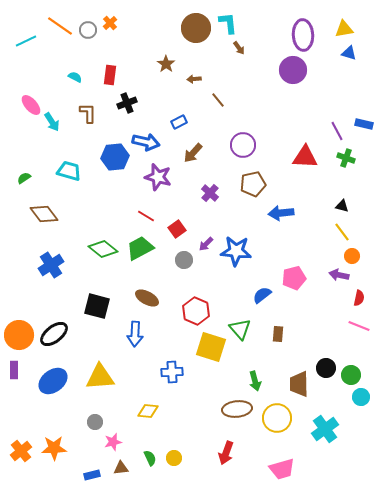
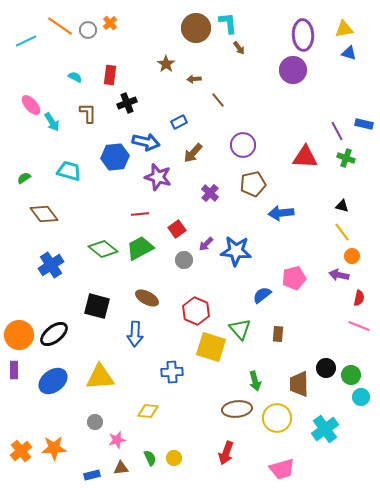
red line at (146, 216): moved 6 px left, 2 px up; rotated 36 degrees counterclockwise
pink star at (113, 442): moved 4 px right, 2 px up
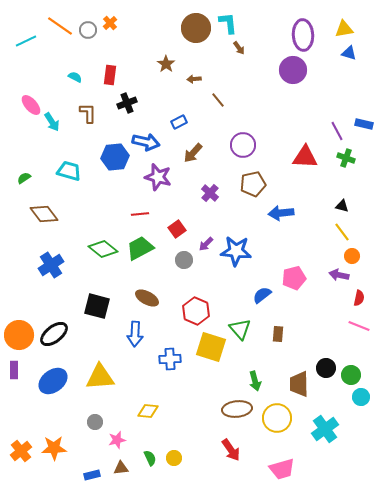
blue cross at (172, 372): moved 2 px left, 13 px up
red arrow at (226, 453): moved 5 px right, 3 px up; rotated 55 degrees counterclockwise
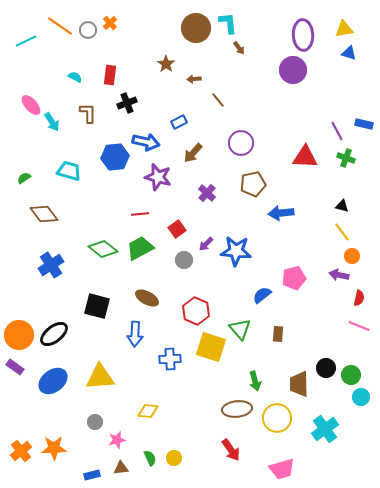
purple circle at (243, 145): moved 2 px left, 2 px up
purple cross at (210, 193): moved 3 px left
purple rectangle at (14, 370): moved 1 px right, 3 px up; rotated 54 degrees counterclockwise
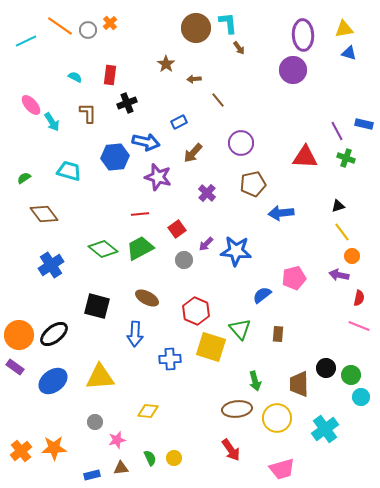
black triangle at (342, 206): moved 4 px left; rotated 32 degrees counterclockwise
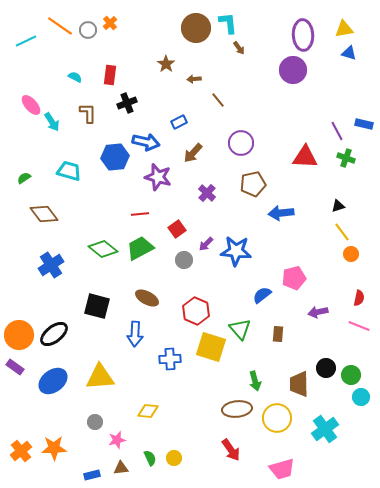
orange circle at (352, 256): moved 1 px left, 2 px up
purple arrow at (339, 275): moved 21 px left, 37 px down; rotated 24 degrees counterclockwise
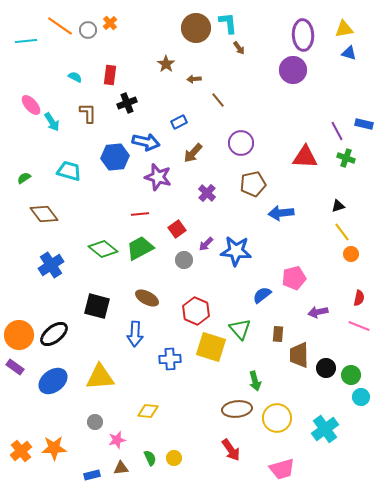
cyan line at (26, 41): rotated 20 degrees clockwise
brown trapezoid at (299, 384): moved 29 px up
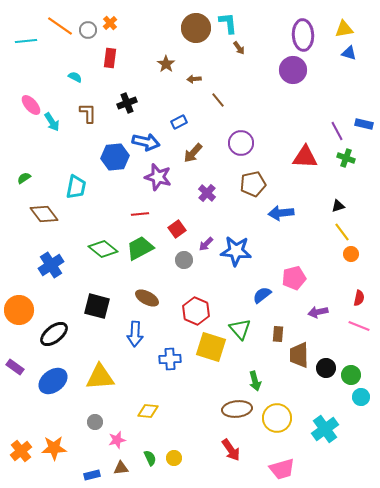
red rectangle at (110, 75): moved 17 px up
cyan trapezoid at (69, 171): moved 7 px right, 16 px down; rotated 85 degrees clockwise
orange circle at (19, 335): moved 25 px up
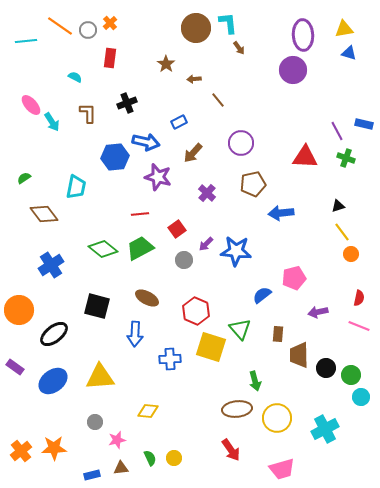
cyan cross at (325, 429): rotated 8 degrees clockwise
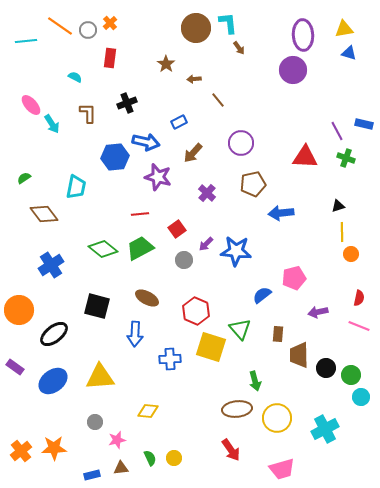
cyan arrow at (52, 122): moved 2 px down
yellow line at (342, 232): rotated 36 degrees clockwise
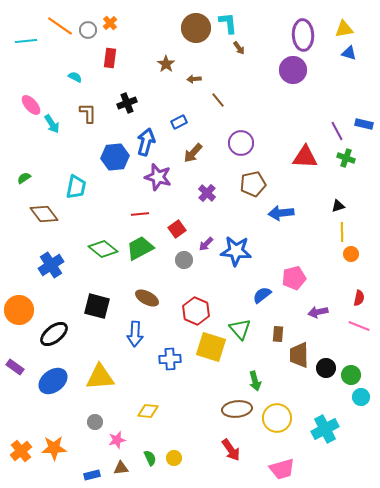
blue arrow at (146, 142): rotated 88 degrees counterclockwise
